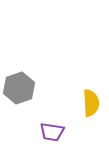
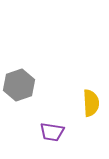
gray hexagon: moved 3 px up
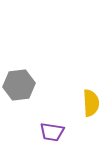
gray hexagon: rotated 12 degrees clockwise
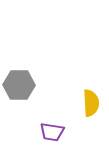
gray hexagon: rotated 8 degrees clockwise
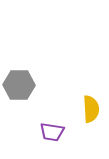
yellow semicircle: moved 6 px down
